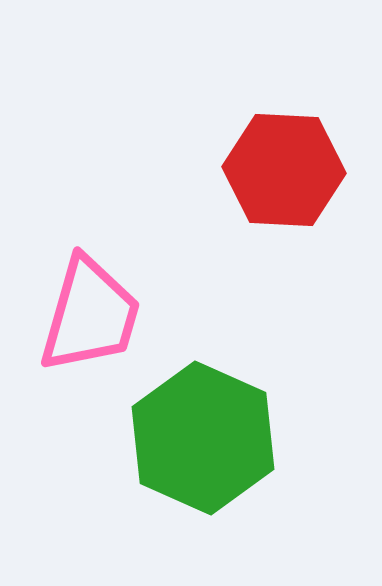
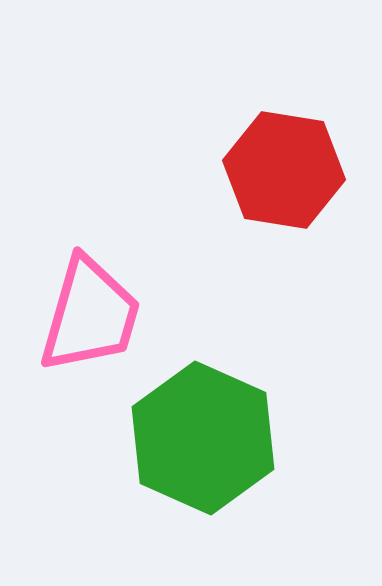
red hexagon: rotated 6 degrees clockwise
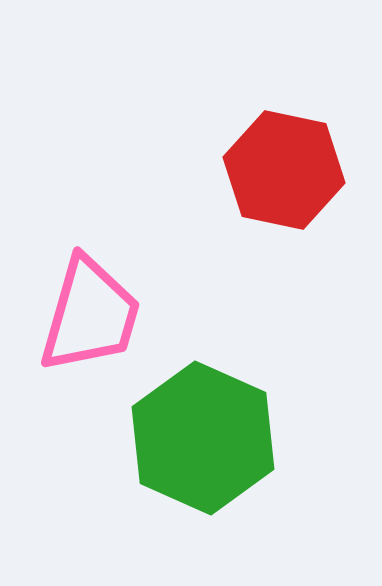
red hexagon: rotated 3 degrees clockwise
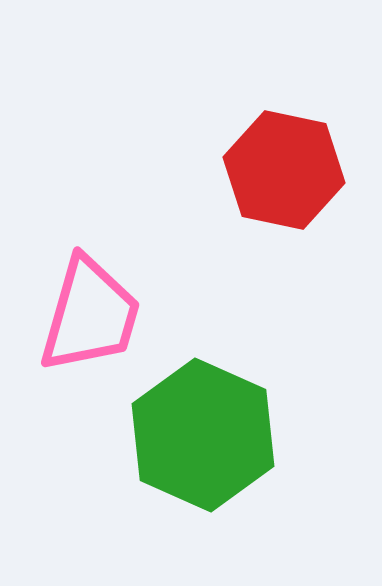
green hexagon: moved 3 px up
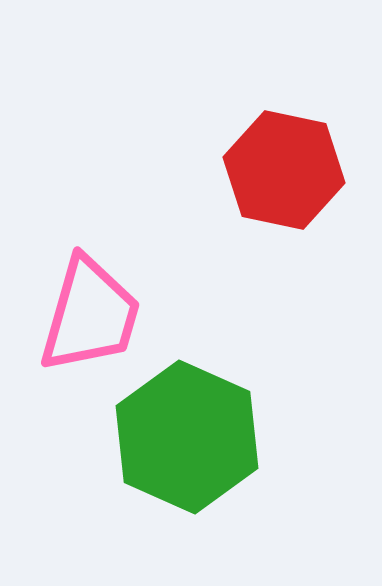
green hexagon: moved 16 px left, 2 px down
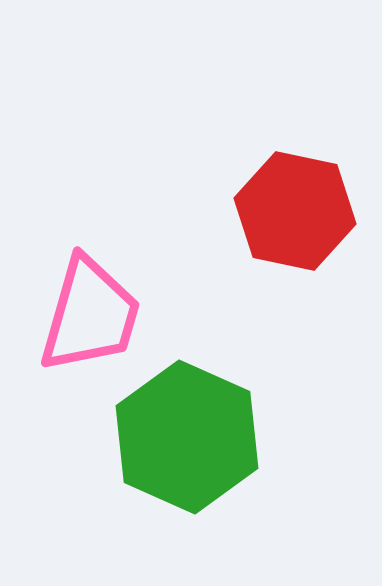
red hexagon: moved 11 px right, 41 px down
